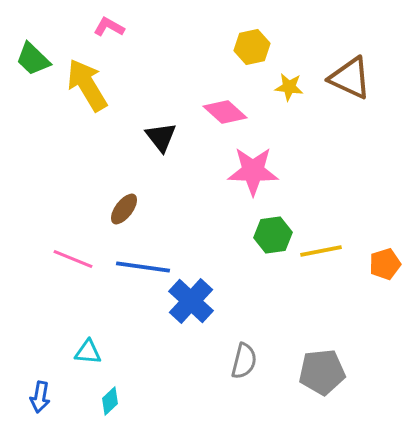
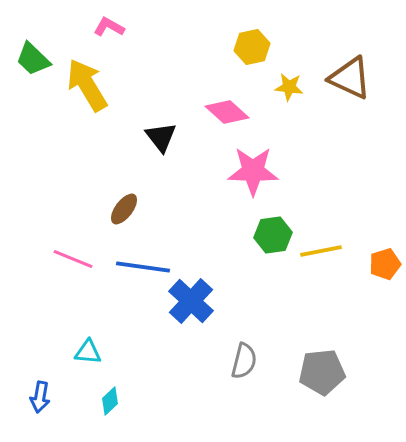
pink diamond: moved 2 px right
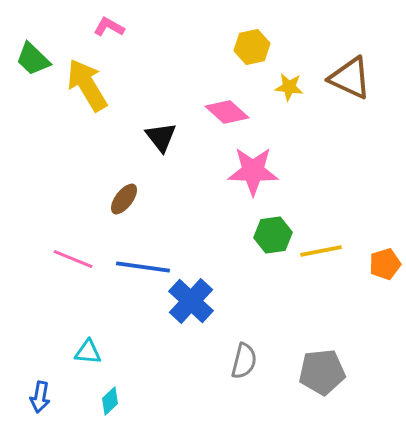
brown ellipse: moved 10 px up
